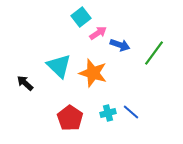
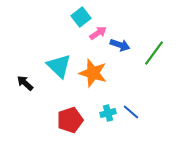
red pentagon: moved 2 px down; rotated 20 degrees clockwise
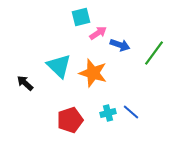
cyan square: rotated 24 degrees clockwise
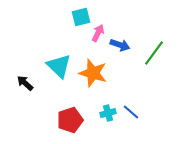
pink arrow: rotated 30 degrees counterclockwise
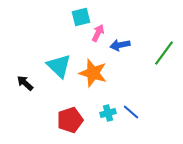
blue arrow: rotated 150 degrees clockwise
green line: moved 10 px right
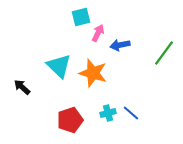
black arrow: moved 3 px left, 4 px down
blue line: moved 1 px down
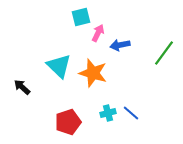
red pentagon: moved 2 px left, 2 px down
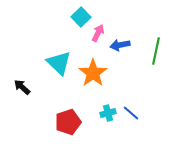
cyan square: rotated 30 degrees counterclockwise
green line: moved 8 px left, 2 px up; rotated 24 degrees counterclockwise
cyan triangle: moved 3 px up
orange star: rotated 20 degrees clockwise
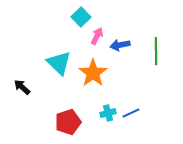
pink arrow: moved 1 px left, 3 px down
green line: rotated 12 degrees counterclockwise
blue line: rotated 66 degrees counterclockwise
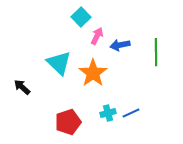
green line: moved 1 px down
